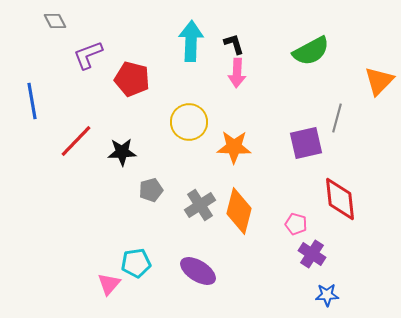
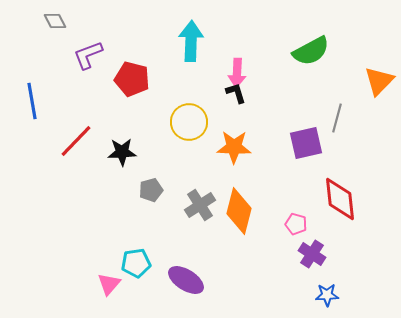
black L-shape: moved 2 px right, 49 px down
purple ellipse: moved 12 px left, 9 px down
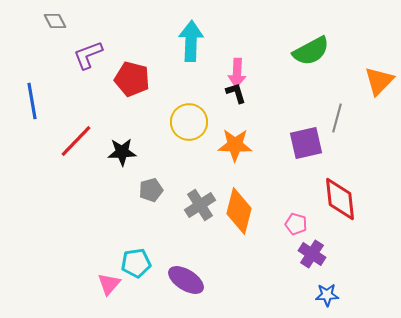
orange star: moved 1 px right, 2 px up
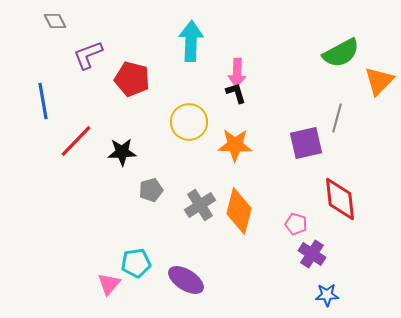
green semicircle: moved 30 px right, 2 px down
blue line: moved 11 px right
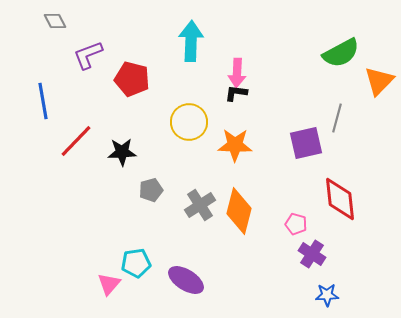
black L-shape: rotated 65 degrees counterclockwise
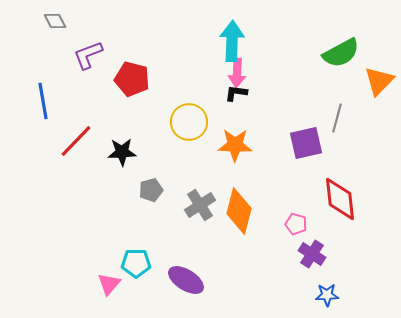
cyan arrow: moved 41 px right
cyan pentagon: rotated 8 degrees clockwise
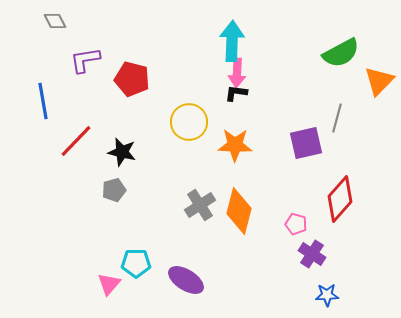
purple L-shape: moved 3 px left, 5 px down; rotated 12 degrees clockwise
black star: rotated 16 degrees clockwise
gray pentagon: moved 37 px left
red diamond: rotated 48 degrees clockwise
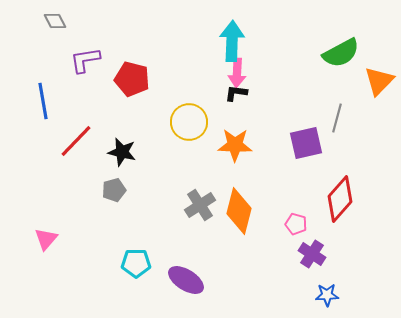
pink triangle: moved 63 px left, 45 px up
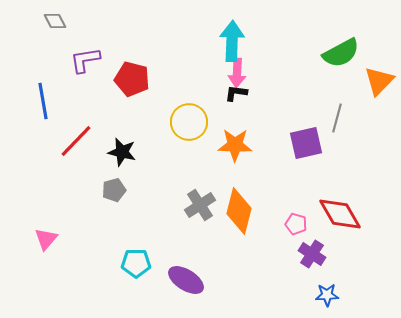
red diamond: moved 15 px down; rotated 72 degrees counterclockwise
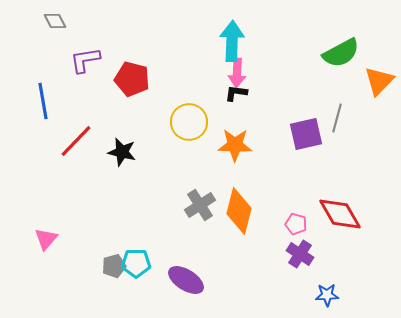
purple square: moved 9 px up
gray pentagon: moved 76 px down
purple cross: moved 12 px left
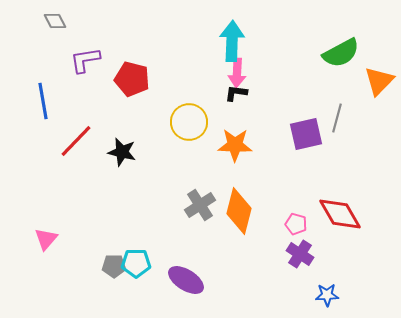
gray pentagon: rotated 15 degrees clockwise
